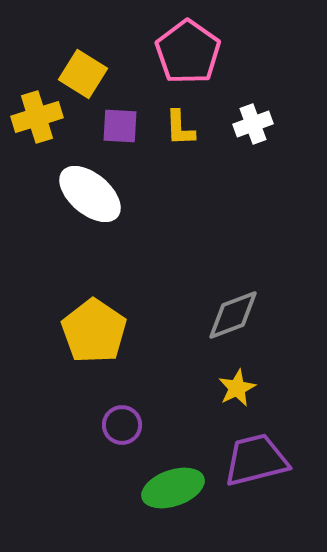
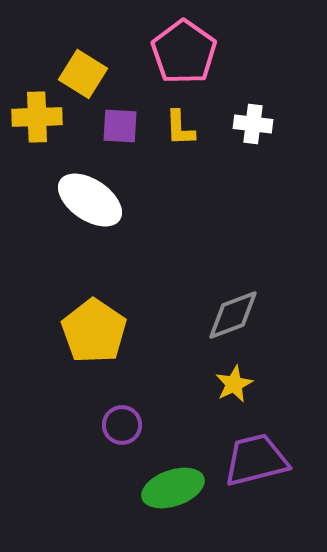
pink pentagon: moved 4 px left
yellow cross: rotated 15 degrees clockwise
white cross: rotated 27 degrees clockwise
white ellipse: moved 6 px down; rotated 6 degrees counterclockwise
yellow star: moved 3 px left, 4 px up
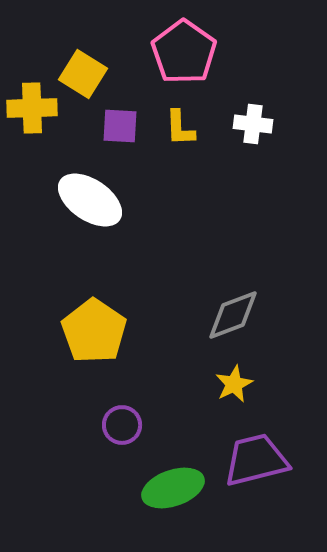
yellow cross: moved 5 px left, 9 px up
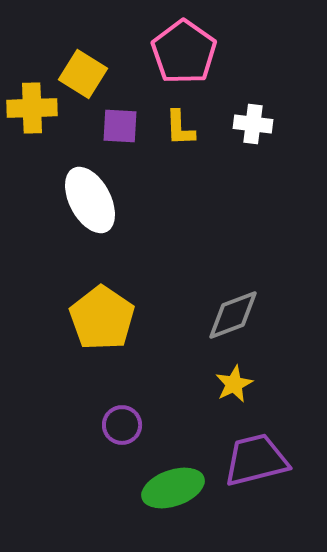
white ellipse: rotated 28 degrees clockwise
yellow pentagon: moved 8 px right, 13 px up
